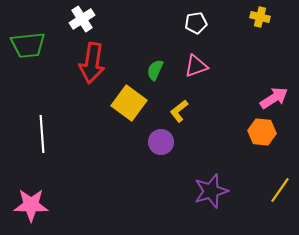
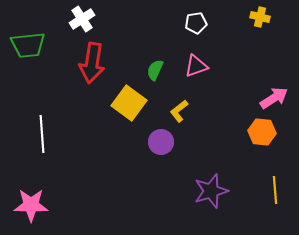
yellow line: moved 5 px left; rotated 40 degrees counterclockwise
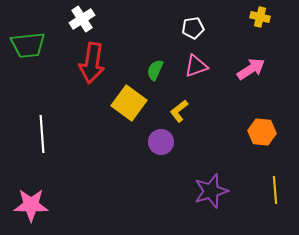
white pentagon: moved 3 px left, 5 px down
pink arrow: moved 23 px left, 29 px up
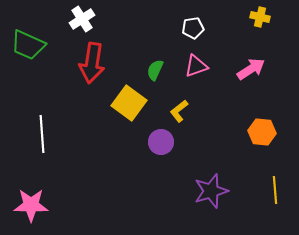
green trapezoid: rotated 30 degrees clockwise
